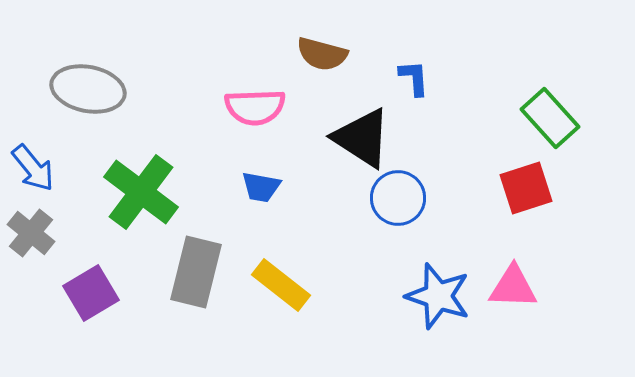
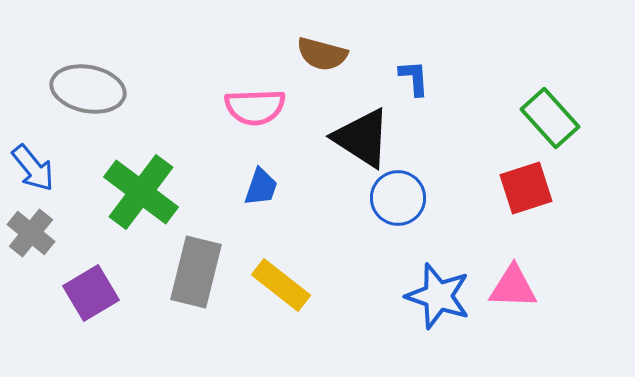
blue trapezoid: rotated 81 degrees counterclockwise
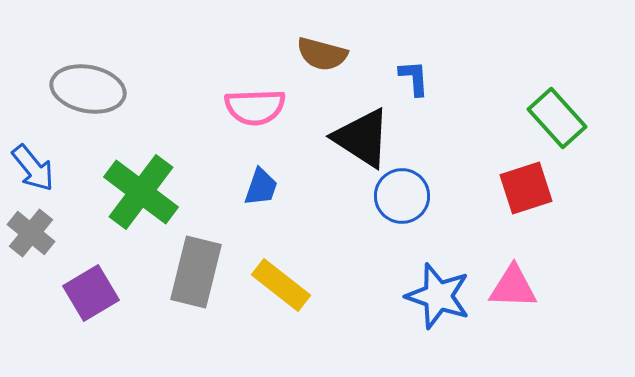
green rectangle: moved 7 px right
blue circle: moved 4 px right, 2 px up
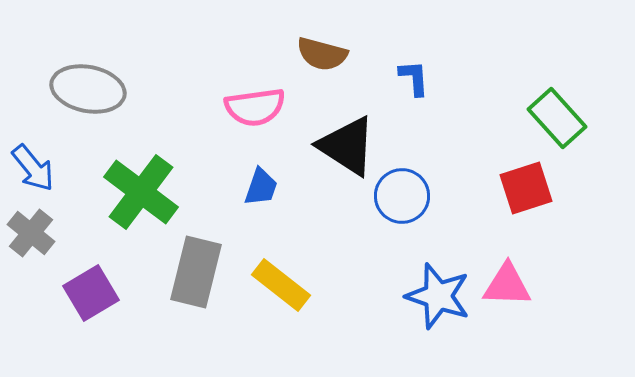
pink semicircle: rotated 6 degrees counterclockwise
black triangle: moved 15 px left, 8 px down
pink triangle: moved 6 px left, 2 px up
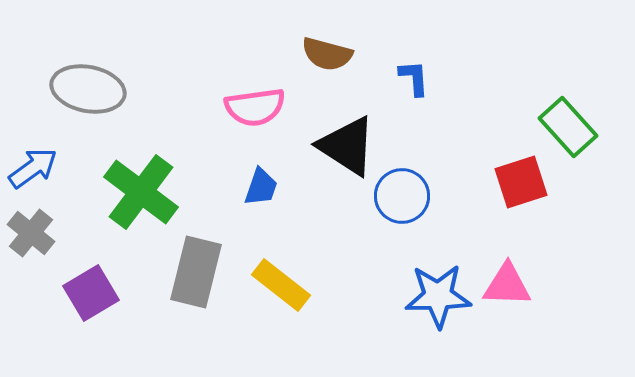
brown semicircle: moved 5 px right
green rectangle: moved 11 px right, 9 px down
blue arrow: rotated 87 degrees counterclockwise
red square: moved 5 px left, 6 px up
blue star: rotated 20 degrees counterclockwise
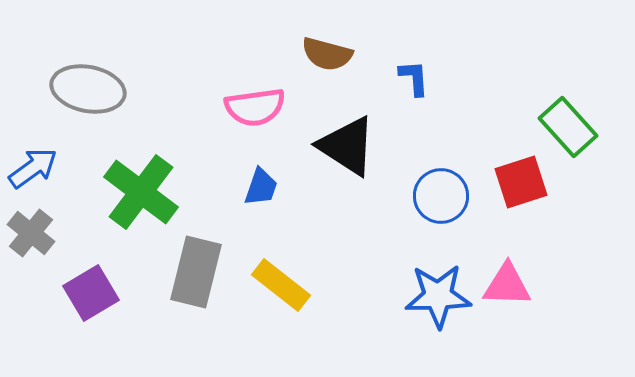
blue circle: moved 39 px right
